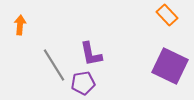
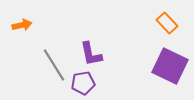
orange rectangle: moved 8 px down
orange arrow: moved 2 px right; rotated 72 degrees clockwise
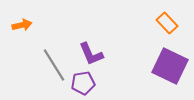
purple L-shape: rotated 12 degrees counterclockwise
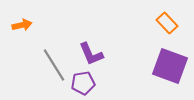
purple square: rotated 6 degrees counterclockwise
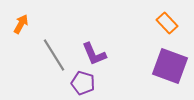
orange arrow: moved 1 px left, 1 px up; rotated 48 degrees counterclockwise
purple L-shape: moved 3 px right
gray line: moved 10 px up
purple pentagon: rotated 25 degrees clockwise
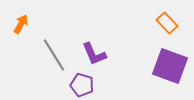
purple pentagon: moved 1 px left, 2 px down
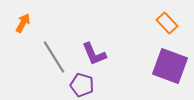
orange arrow: moved 2 px right, 1 px up
gray line: moved 2 px down
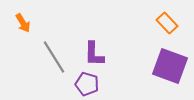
orange arrow: rotated 120 degrees clockwise
purple L-shape: rotated 24 degrees clockwise
purple pentagon: moved 5 px right, 1 px up
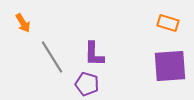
orange rectangle: moved 1 px right; rotated 30 degrees counterclockwise
gray line: moved 2 px left
purple square: rotated 24 degrees counterclockwise
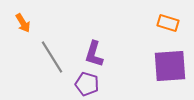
purple L-shape: rotated 16 degrees clockwise
